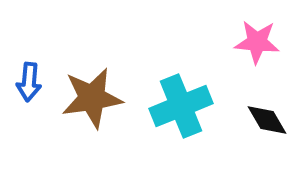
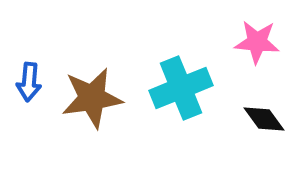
cyan cross: moved 18 px up
black diamond: moved 3 px left, 1 px up; rotated 6 degrees counterclockwise
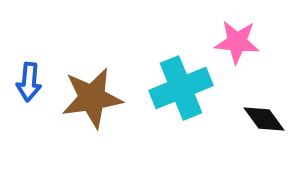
pink star: moved 20 px left
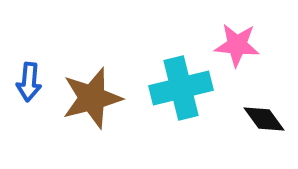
pink star: moved 3 px down
cyan cross: rotated 8 degrees clockwise
brown star: rotated 6 degrees counterclockwise
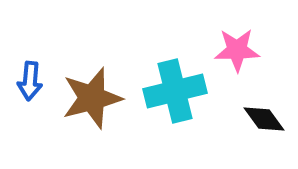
pink star: moved 5 px down; rotated 6 degrees counterclockwise
blue arrow: moved 1 px right, 1 px up
cyan cross: moved 6 px left, 3 px down
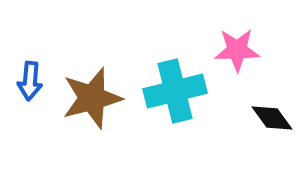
black diamond: moved 8 px right, 1 px up
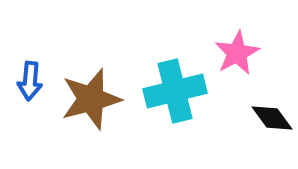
pink star: moved 3 px down; rotated 27 degrees counterclockwise
brown star: moved 1 px left, 1 px down
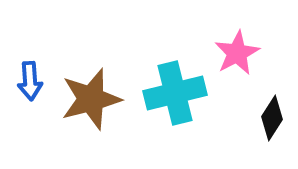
blue arrow: rotated 9 degrees counterclockwise
cyan cross: moved 2 px down
black diamond: rotated 69 degrees clockwise
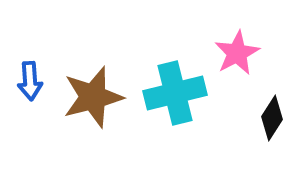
brown star: moved 2 px right, 2 px up
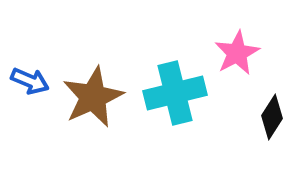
blue arrow: rotated 63 degrees counterclockwise
brown star: rotated 10 degrees counterclockwise
black diamond: moved 1 px up
